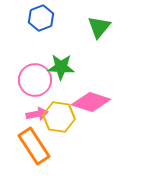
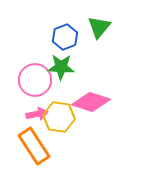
blue hexagon: moved 24 px right, 19 px down
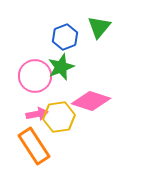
green star: rotated 24 degrees counterclockwise
pink circle: moved 4 px up
pink diamond: moved 1 px up
yellow hexagon: rotated 16 degrees counterclockwise
